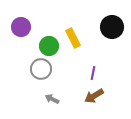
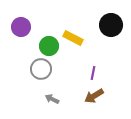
black circle: moved 1 px left, 2 px up
yellow rectangle: rotated 36 degrees counterclockwise
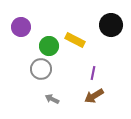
yellow rectangle: moved 2 px right, 2 px down
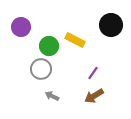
purple line: rotated 24 degrees clockwise
gray arrow: moved 3 px up
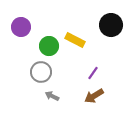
gray circle: moved 3 px down
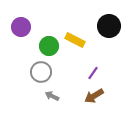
black circle: moved 2 px left, 1 px down
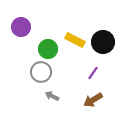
black circle: moved 6 px left, 16 px down
green circle: moved 1 px left, 3 px down
brown arrow: moved 1 px left, 4 px down
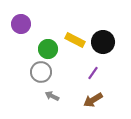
purple circle: moved 3 px up
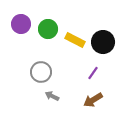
green circle: moved 20 px up
